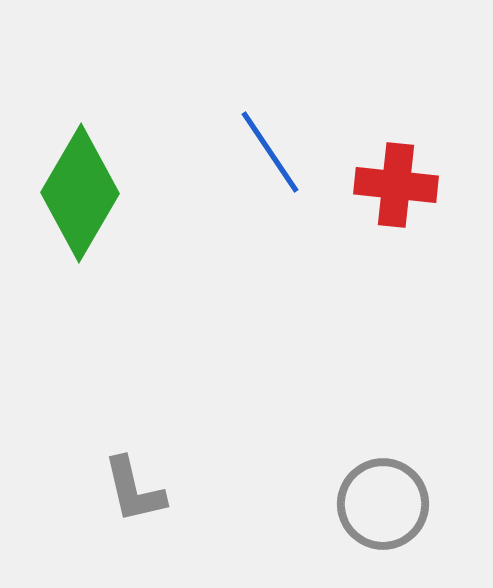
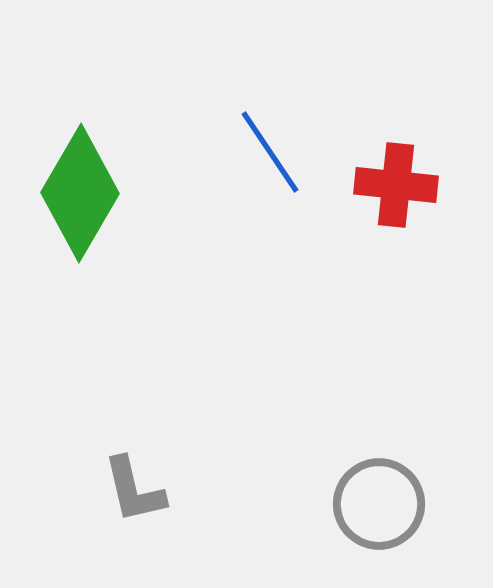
gray circle: moved 4 px left
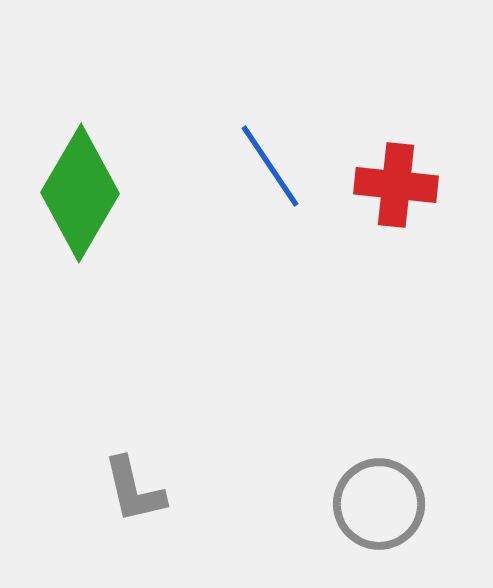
blue line: moved 14 px down
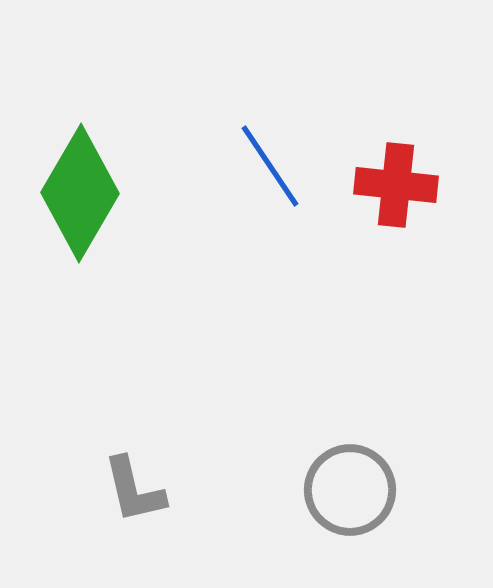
gray circle: moved 29 px left, 14 px up
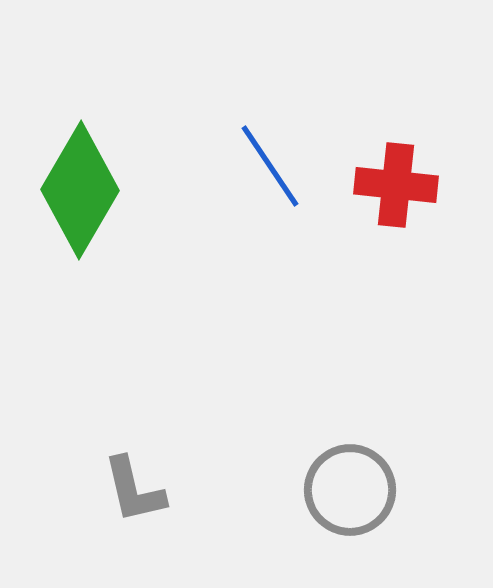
green diamond: moved 3 px up
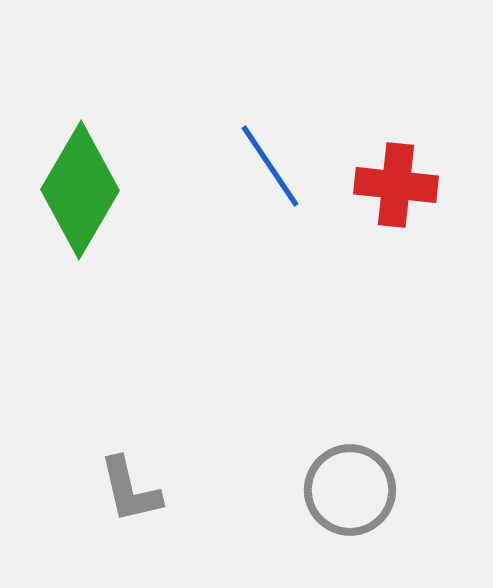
gray L-shape: moved 4 px left
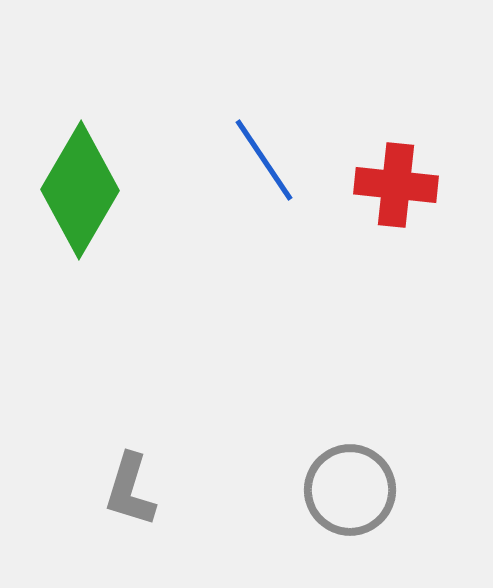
blue line: moved 6 px left, 6 px up
gray L-shape: rotated 30 degrees clockwise
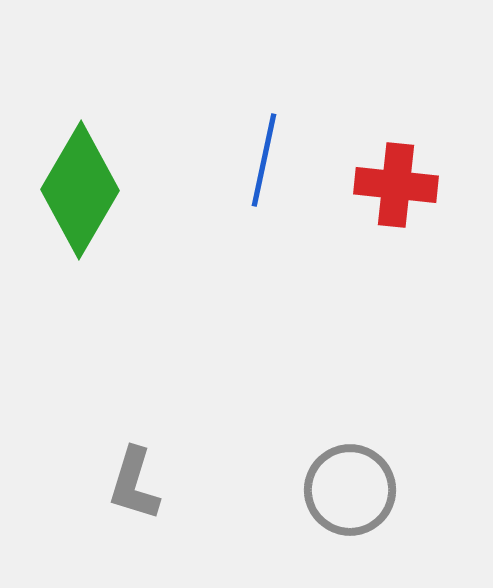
blue line: rotated 46 degrees clockwise
gray L-shape: moved 4 px right, 6 px up
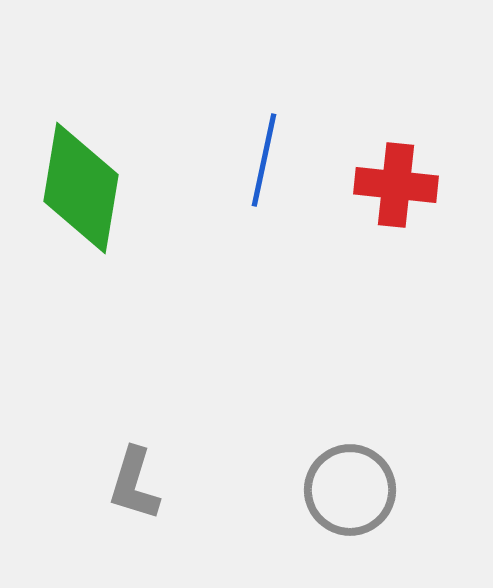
green diamond: moved 1 px right, 2 px up; rotated 21 degrees counterclockwise
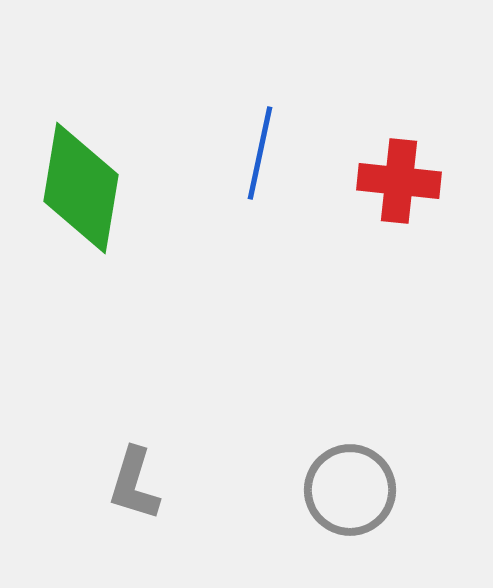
blue line: moved 4 px left, 7 px up
red cross: moved 3 px right, 4 px up
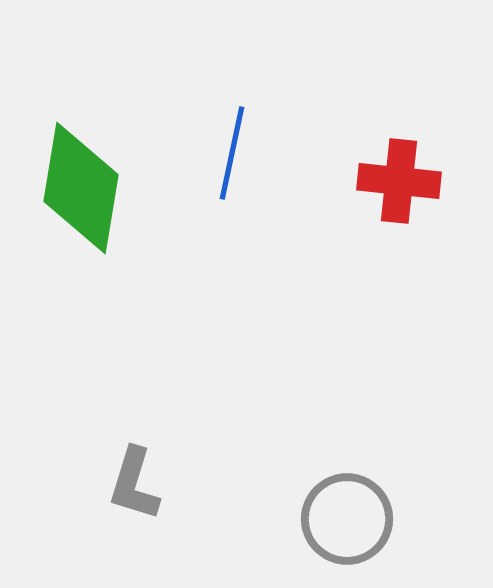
blue line: moved 28 px left
gray circle: moved 3 px left, 29 px down
